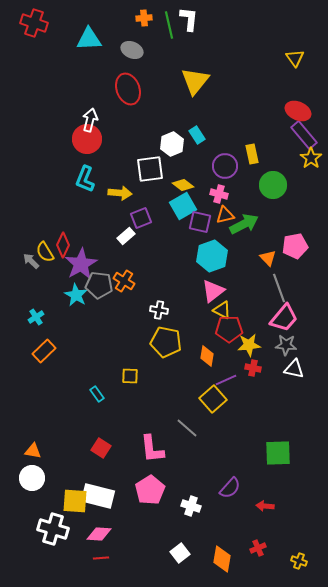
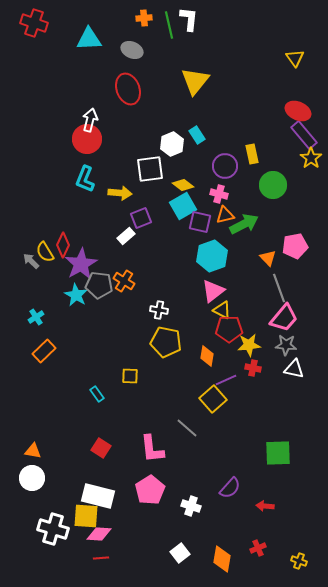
yellow square at (75, 501): moved 11 px right, 15 px down
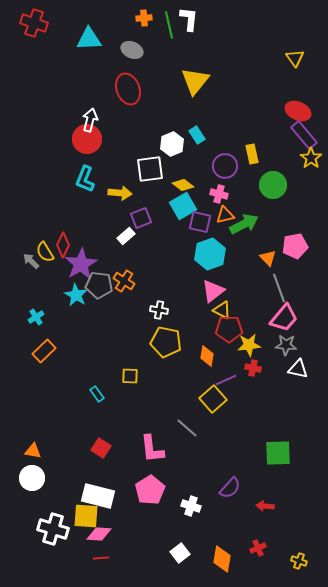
cyan hexagon at (212, 256): moved 2 px left, 2 px up
white triangle at (294, 369): moved 4 px right
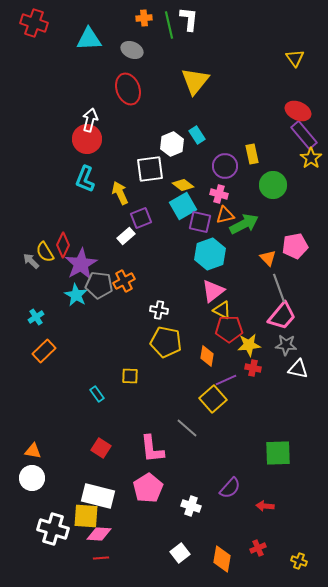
yellow arrow at (120, 193): rotated 120 degrees counterclockwise
orange cross at (124, 281): rotated 30 degrees clockwise
pink trapezoid at (284, 318): moved 2 px left, 2 px up
pink pentagon at (150, 490): moved 2 px left, 2 px up
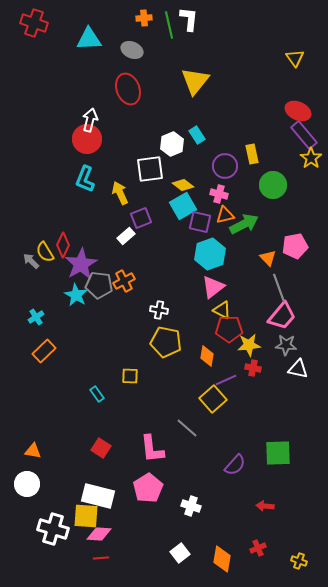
pink triangle at (213, 291): moved 4 px up
white circle at (32, 478): moved 5 px left, 6 px down
purple semicircle at (230, 488): moved 5 px right, 23 px up
